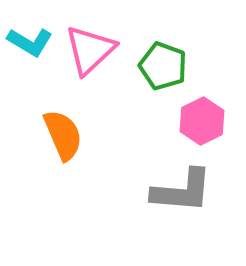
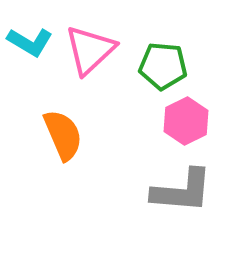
green pentagon: rotated 15 degrees counterclockwise
pink hexagon: moved 16 px left
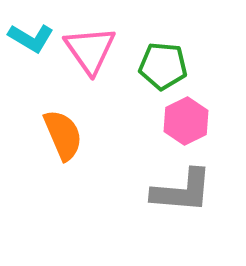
cyan L-shape: moved 1 px right, 4 px up
pink triangle: rotated 22 degrees counterclockwise
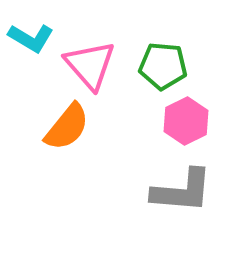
pink triangle: moved 15 px down; rotated 6 degrees counterclockwise
orange semicircle: moved 4 px right, 8 px up; rotated 62 degrees clockwise
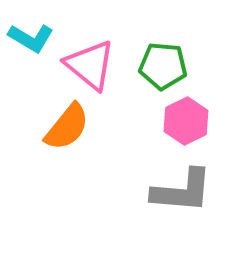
pink triangle: rotated 10 degrees counterclockwise
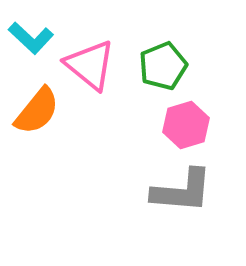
cyan L-shape: rotated 12 degrees clockwise
green pentagon: rotated 27 degrees counterclockwise
pink hexagon: moved 4 px down; rotated 9 degrees clockwise
orange semicircle: moved 30 px left, 16 px up
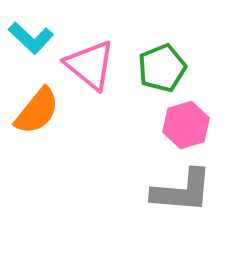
green pentagon: moved 1 px left, 2 px down
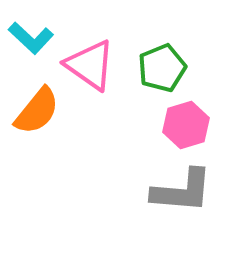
pink triangle: rotated 4 degrees counterclockwise
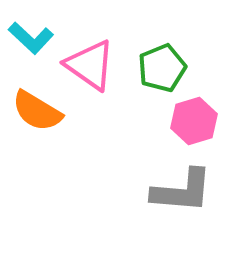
orange semicircle: rotated 82 degrees clockwise
pink hexagon: moved 8 px right, 4 px up
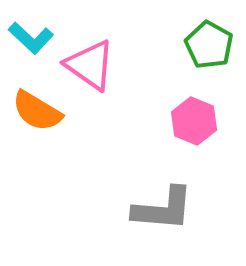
green pentagon: moved 47 px right, 23 px up; rotated 21 degrees counterclockwise
pink hexagon: rotated 21 degrees counterclockwise
gray L-shape: moved 19 px left, 18 px down
